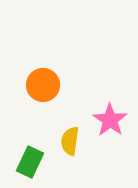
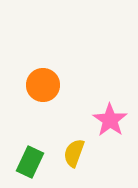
yellow semicircle: moved 4 px right, 12 px down; rotated 12 degrees clockwise
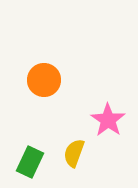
orange circle: moved 1 px right, 5 px up
pink star: moved 2 px left
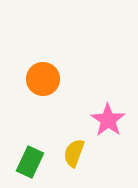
orange circle: moved 1 px left, 1 px up
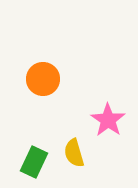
yellow semicircle: rotated 36 degrees counterclockwise
green rectangle: moved 4 px right
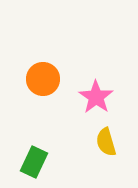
pink star: moved 12 px left, 23 px up
yellow semicircle: moved 32 px right, 11 px up
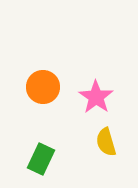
orange circle: moved 8 px down
green rectangle: moved 7 px right, 3 px up
